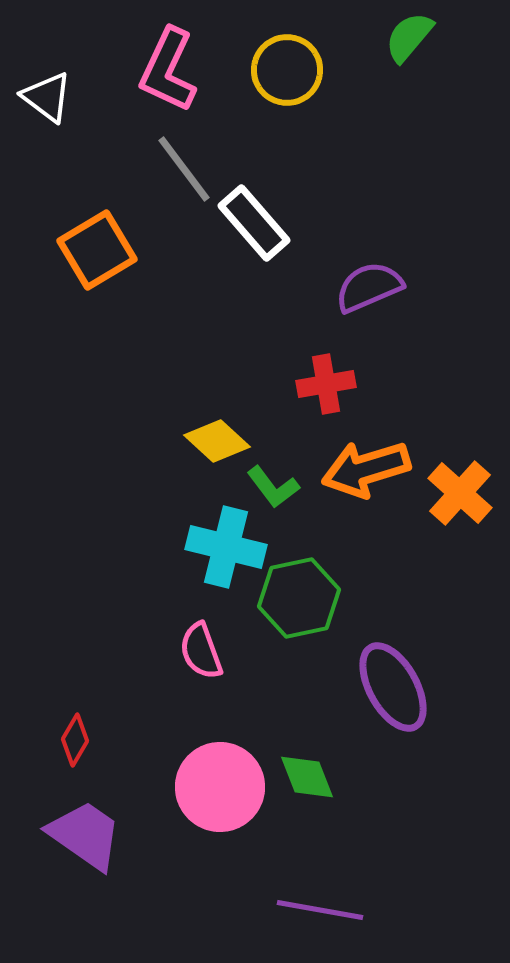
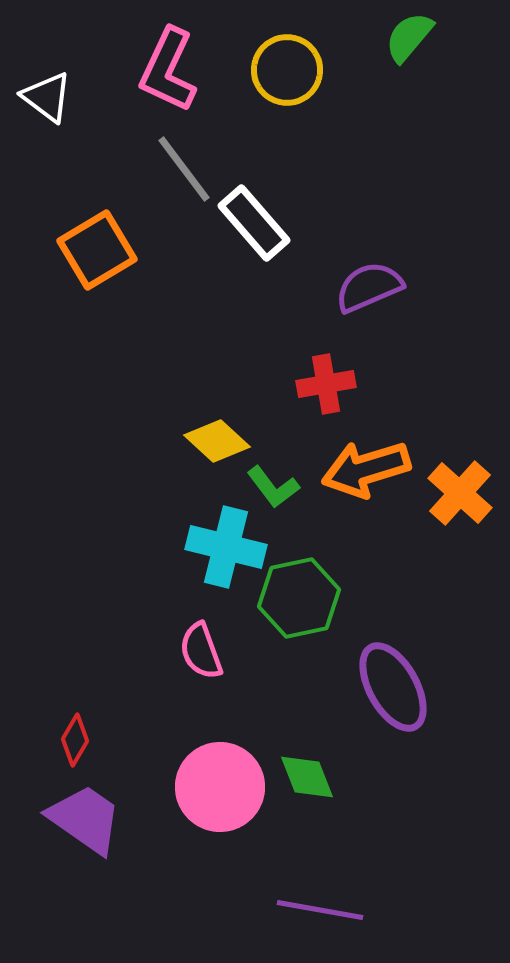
purple trapezoid: moved 16 px up
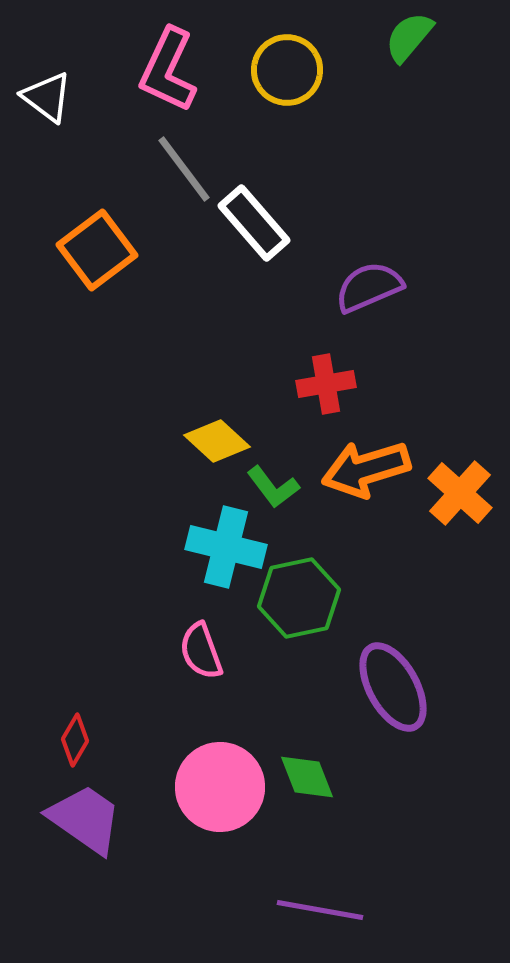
orange square: rotated 6 degrees counterclockwise
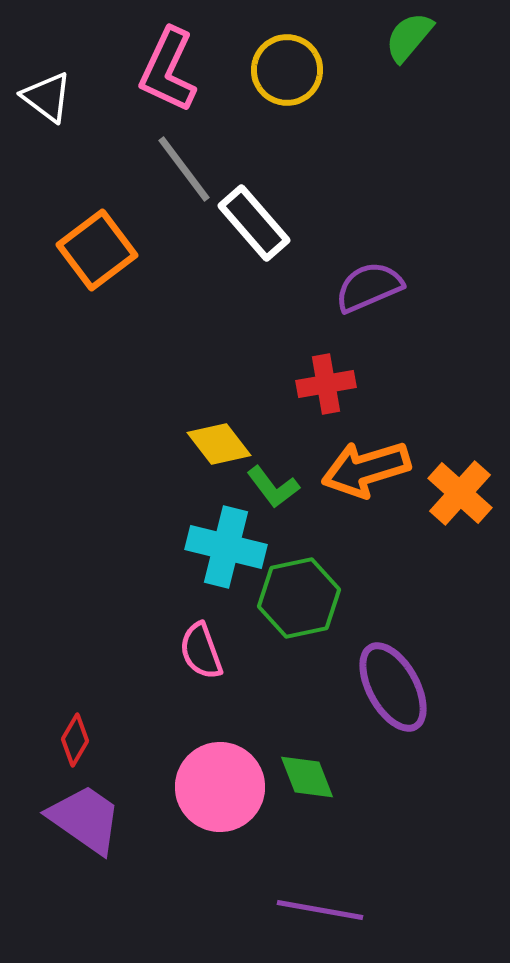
yellow diamond: moved 2 px right, 3 px down; rotated 10 degrees clockwise
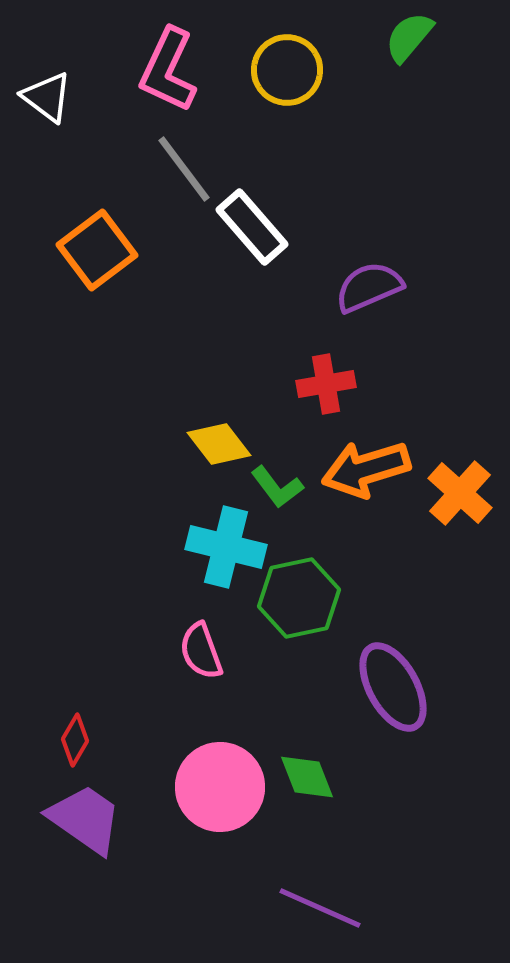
white rectangle: moved 2 px left, 4 px down
green L-shape: moved 4 px right
purple line: moved 2 px up; rotated 14 degrees clockwise
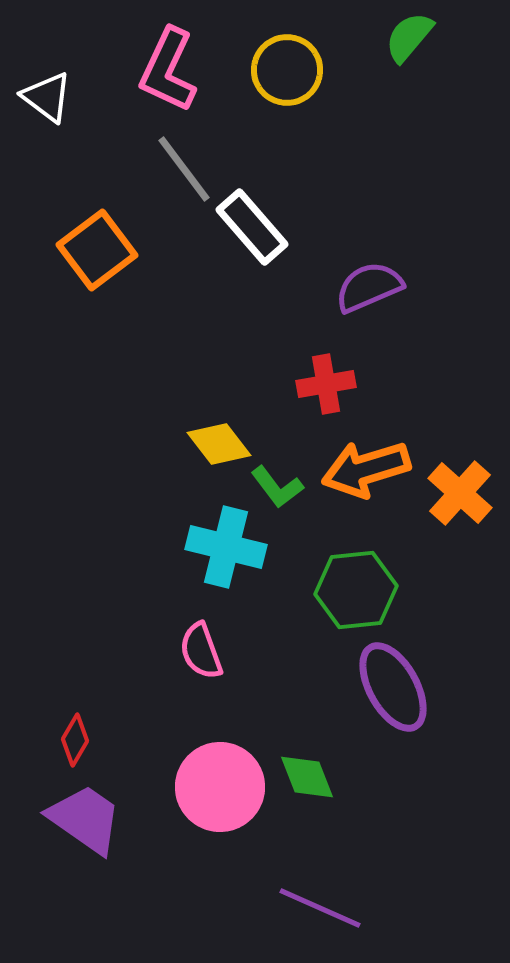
green hexagon: moved 57 px right, 8 px up; rotated 6 degrees clockwise
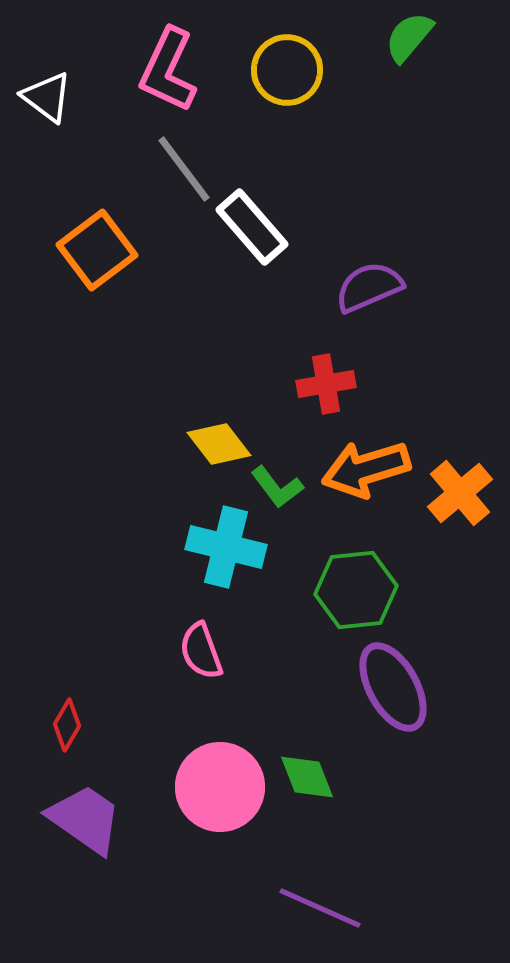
orange cross: rotated 8 degrees clockwise
red diamond: moved 8 px left, 15 px up
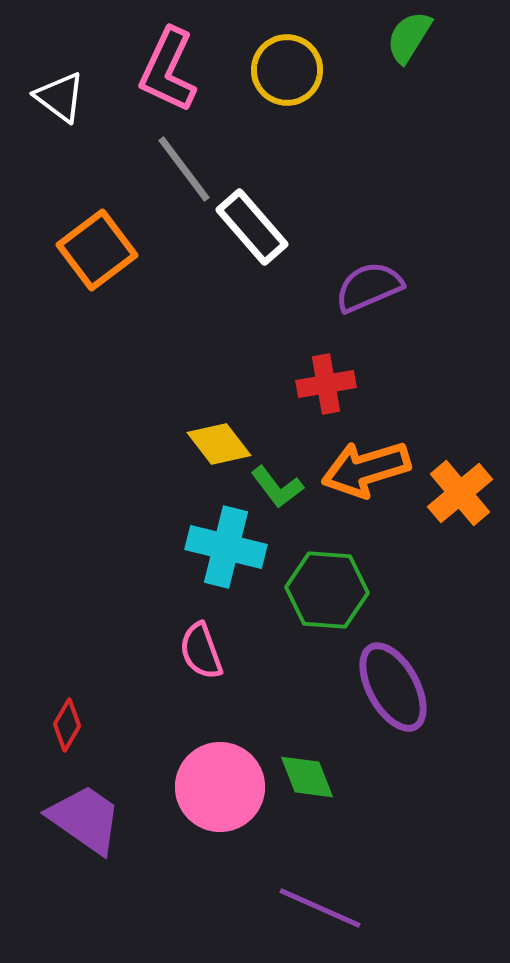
green semicircle: rotated 8 degrees counterclockwise
white triangle: moved 13 px right
green hexagon: moved 29 px left; rotated 10 degrees clockwise
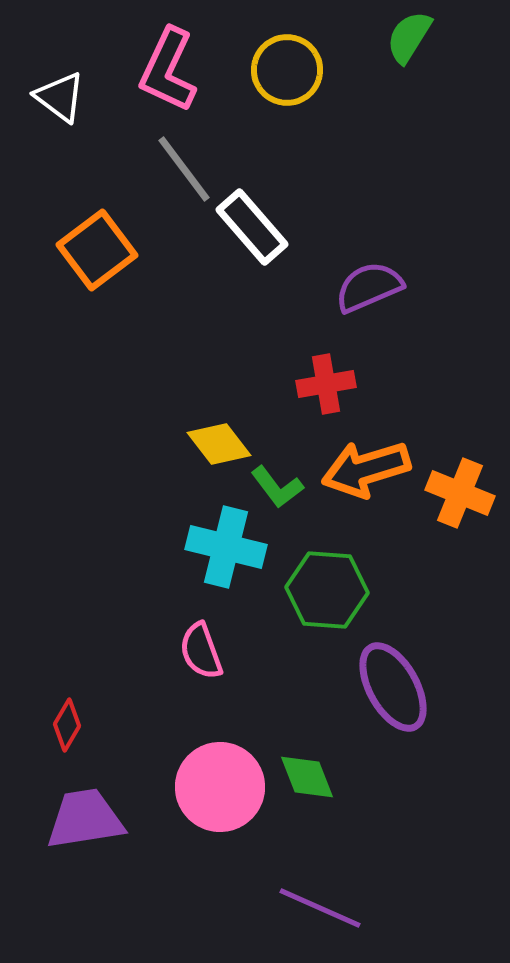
orange cross: rotated 28 degrees counterclockwise
purple trapezoid: rotated 44 degrees counterclockwise
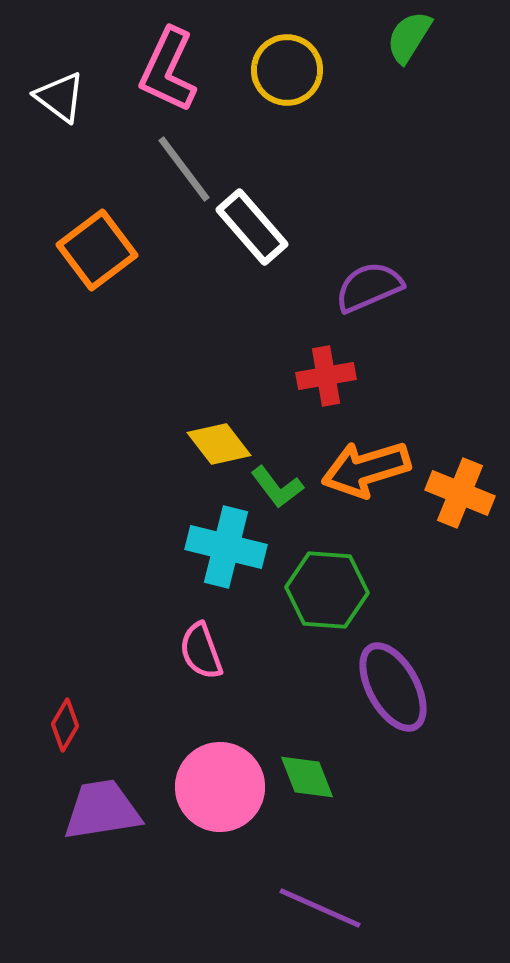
red cross: moved 8 px up
red diamond: moved 2 px left
purple trapezoid: moved 17 px right, 9 px up
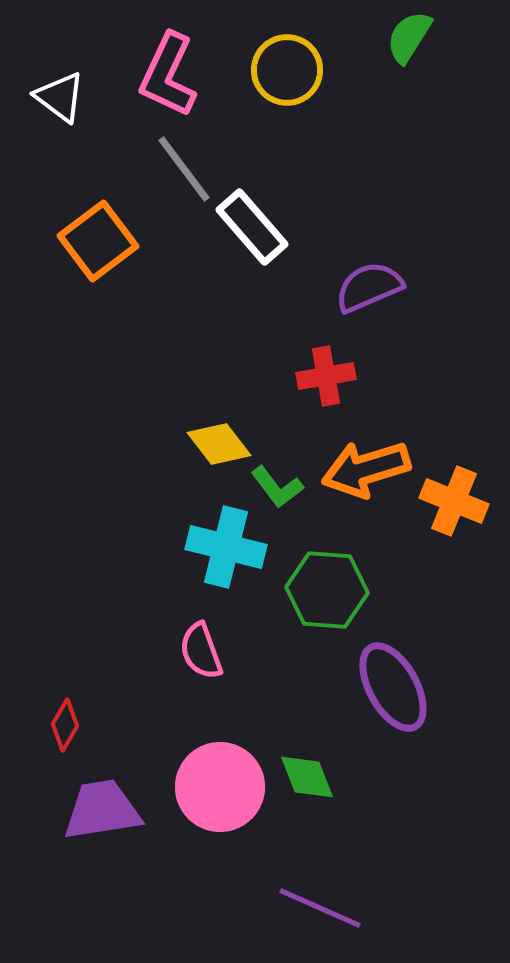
pink L-shape: moved 5 px down
orange square: moved 1 px right, 9 px up
orange cross: moved 6 px left, 8 px down
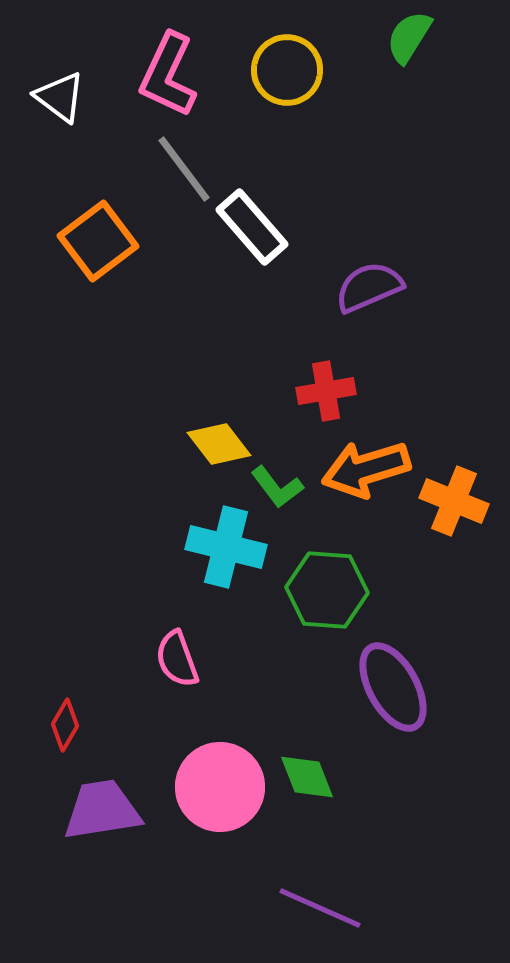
red cross: moved 15 px down
pink semicircle: moved 24 px left, 8 px down
